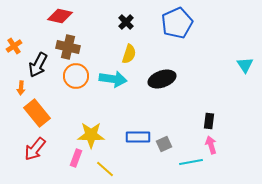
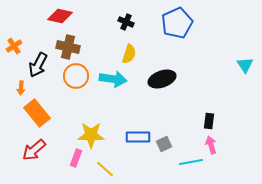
black cross: rotated 21 degrees counterclockwise
red arrow: moved 1 px left, 1 px down; rotated 10 degrees clockwise
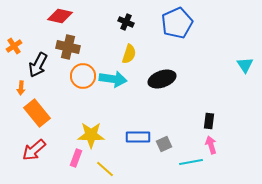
orange circle: moved 7 px right
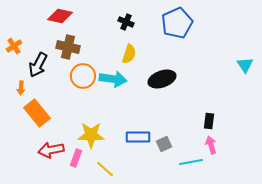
red arrow: moved 17 px right; rotated 30 degrees clockwise
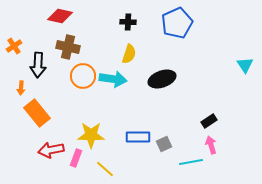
black cross: moved 2 px right; rotated 21 degrees counterclockwise
black arrow: rotated 25 degrees counterclockwise
black rectangle: rotated 49 degrees clockwise
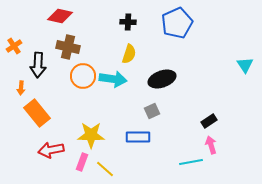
gray square: moved 12 px left, 33 px up
pink rectangle: moved 6 px right, 4 px down
